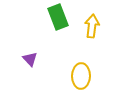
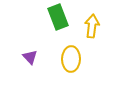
purple triangle: moved 2 px up
yellow ellipse: moved 10 px left, 17 px up
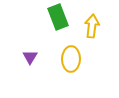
purple triangle: rotated 14 degrees clockwise
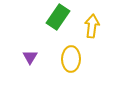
green rectangle: rotated 55 degrees clockwise
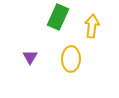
green rectangle: rotated 10 degrees counterclockwise
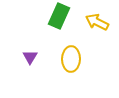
green rectangle: moved 1 px right, 1 px up
yellow arrow: moved 5 px right, 4 px up; rotated 70 degrees counterclockwise
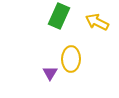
purple triangle: moved 20 px right, 16 px down
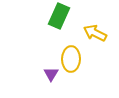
yellow arrow: moved 2 px left, 11 px down
purple triangle: moved 1 px right, 1 px down
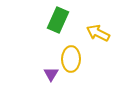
green rectangle: moved 1 px left, 4 px down
yellow arrow: moved 3 px right
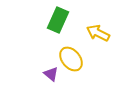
yellow ellipse: rotated 40 degrees counterclockwise
purple triangle: rotated 21 degrees counterclockwise
